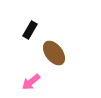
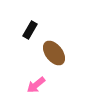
pink arrow: moved 5 px right, 3 px down
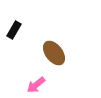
black rectangle: moved 16 px left
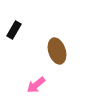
brown ellipse: moved 3 px right, 2 px up; rotated 20 degrees clockwise
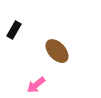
brown ellipse: rotated 25 degrees counterclockwise
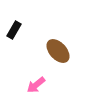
brown ellipse: moved 1 px right
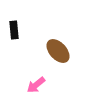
black rectangle: rotated 36 degrees counterclockwise
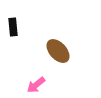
black rectangle: moved 1 px left, 3 px up
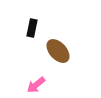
black rectangle: moved 19 px right, 1 px down; rotated 18 degrees clockwise
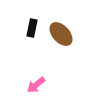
brown ellipse: moved 3 px right, 17 px up
